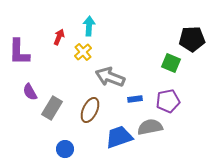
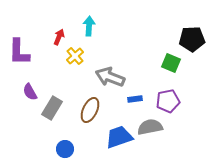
yellow cross: moved 8 px left, 4 px down
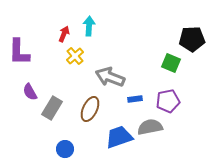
red arrow: moved 5 px right, 3 px up
brown ellipse: moved 1 px up
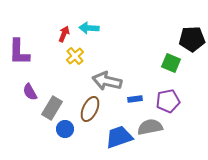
cyan arrow: moved 2 px down; rotated 90 degrees counterclockwise
gray arrow: moved 3 px left, 4 px down; rotated 8 degrees counterclockwise
blue circle: moved 20 px up
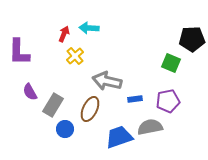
gray rectangle: moved 1 px right, 3 px up
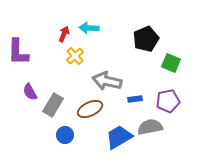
black pentagon: moved 46 px left; rotated 20 degrees counterclockwise
purple L-shape: moved 1 px left
brown ellipse: rotated 40 degrees clockwise
blue circle: moved 6 px down
blue trapezoid: rotated 12 degrees counterclockwise
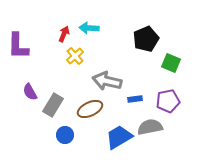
purple L-shape: moved 6 px up
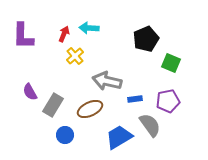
purple L-shape: moved 5 px right, 10 px up
gray semicircle: moved 2 px up; rotated 65 degrees clockwise
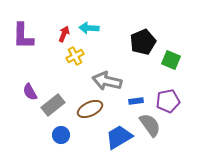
black pentagon: moved 3 px left, 3 px down
yellow cross: rotated 12 degrees clockwise
green square: moved 3 px up
blue rectangle: moved 1 px right, 2 px down
gray rectangle: rotated 20 degrees clockwise
blue circle: moved 4 px left
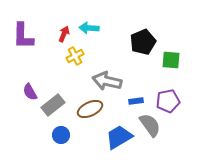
green square: rotated 18 degrees counterclockwise
